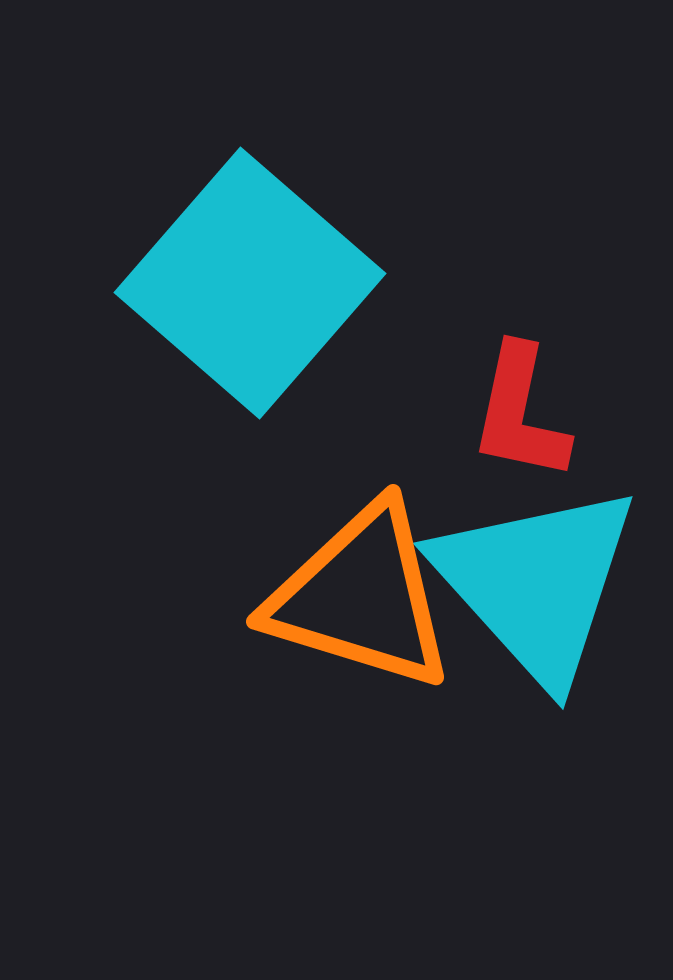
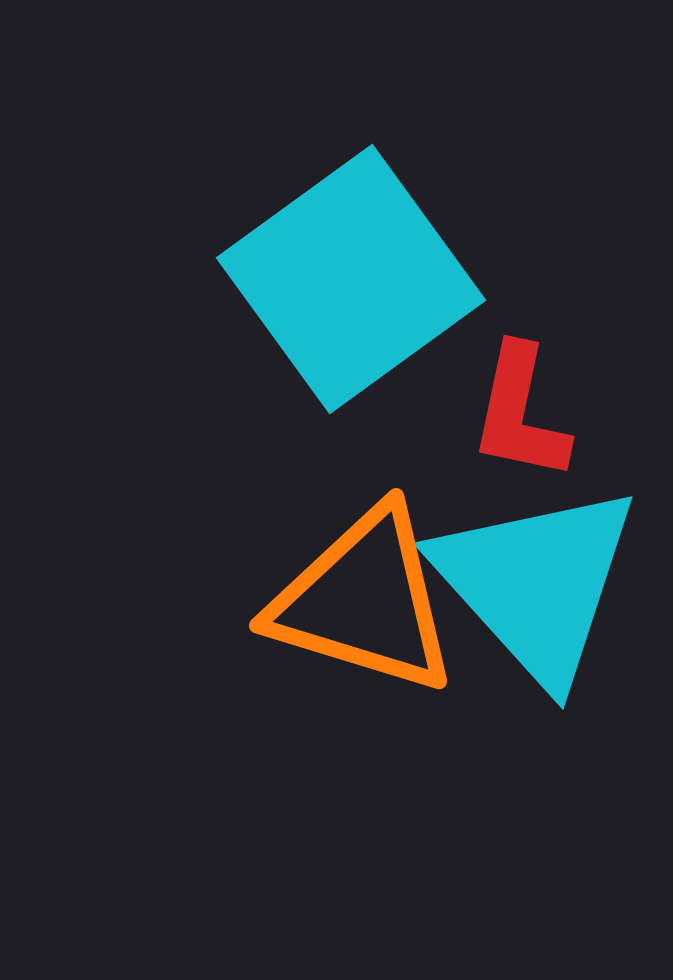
cyan square: moved 101 px right, 4 px up; rotated 13 degrees clockwise
orange triangle: moved 3 px right, 4 px down
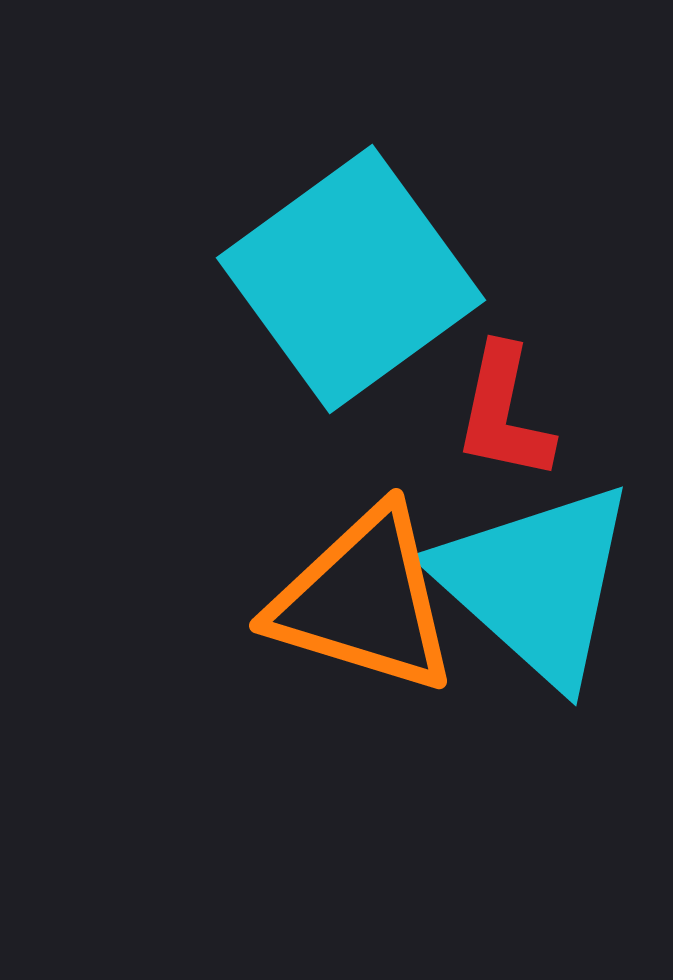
red L-shape: moved 16 px left
cyan triangle: rotated 6 degrees counterclockwise
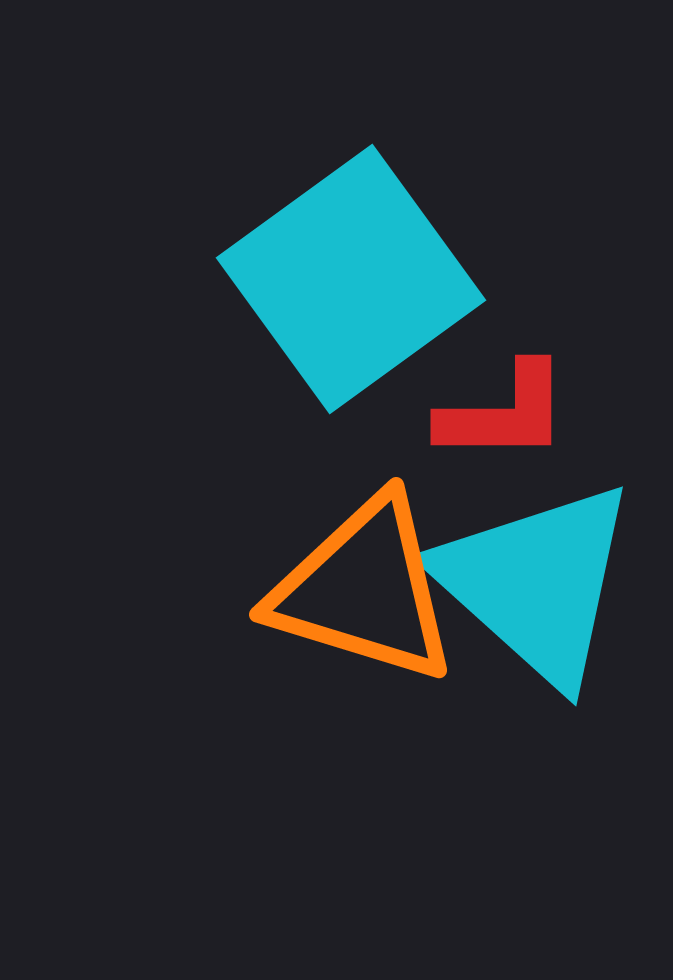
red L-shape: rotated 102 degrees counterclockwise
orange triangle: moved 11 px up
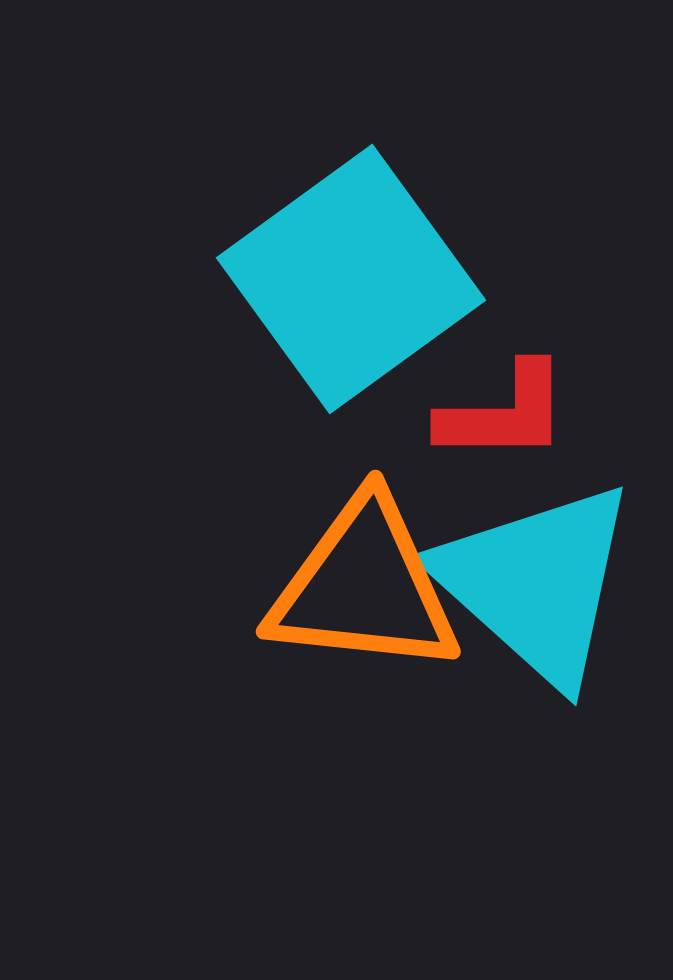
orange triangle: moved 3 px up; rotated 11 degrees counterclockwise
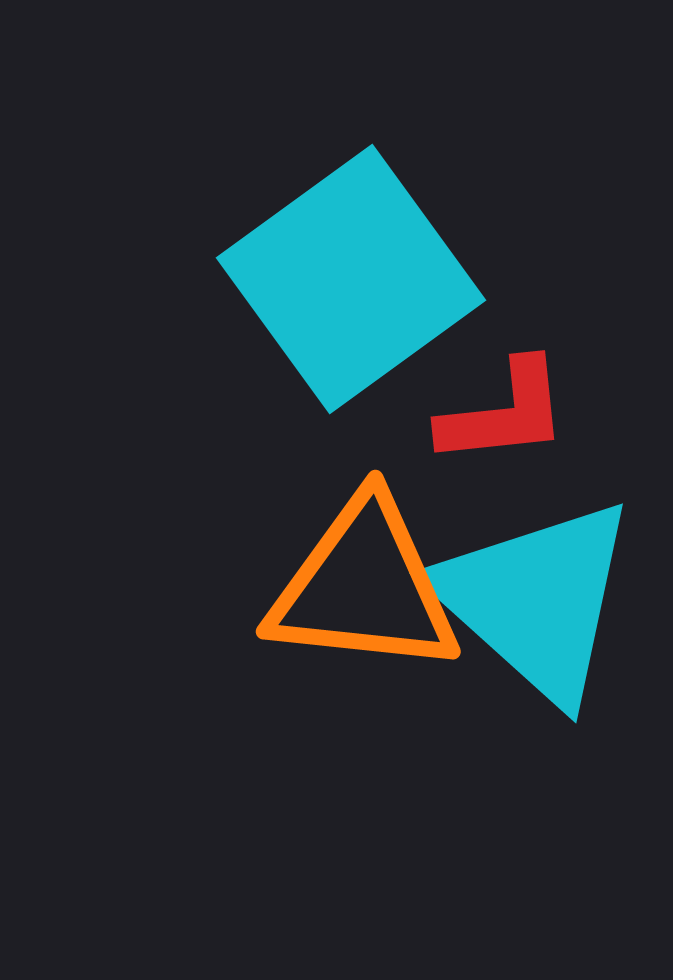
red L-shape: rotated 6 degrees counterclockwise
cyan triangle: moved 17 px down
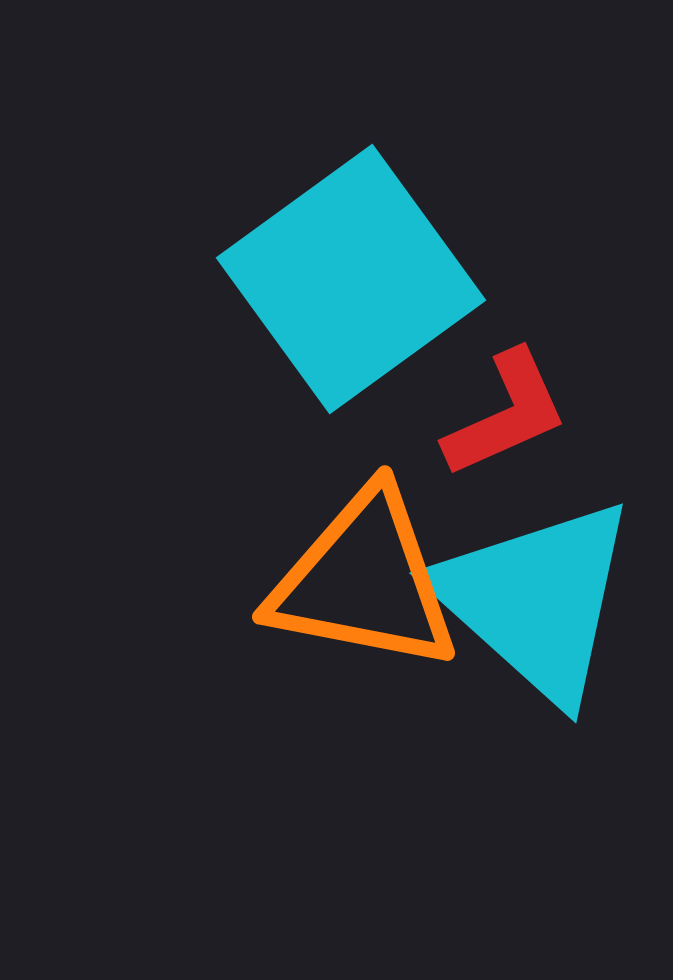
red L-shape: moved 2 px right, 1 px down; rotated 18 degrees counterclockwise
orange triangle: moved 6 px up; rotated 5 degrees clockwise
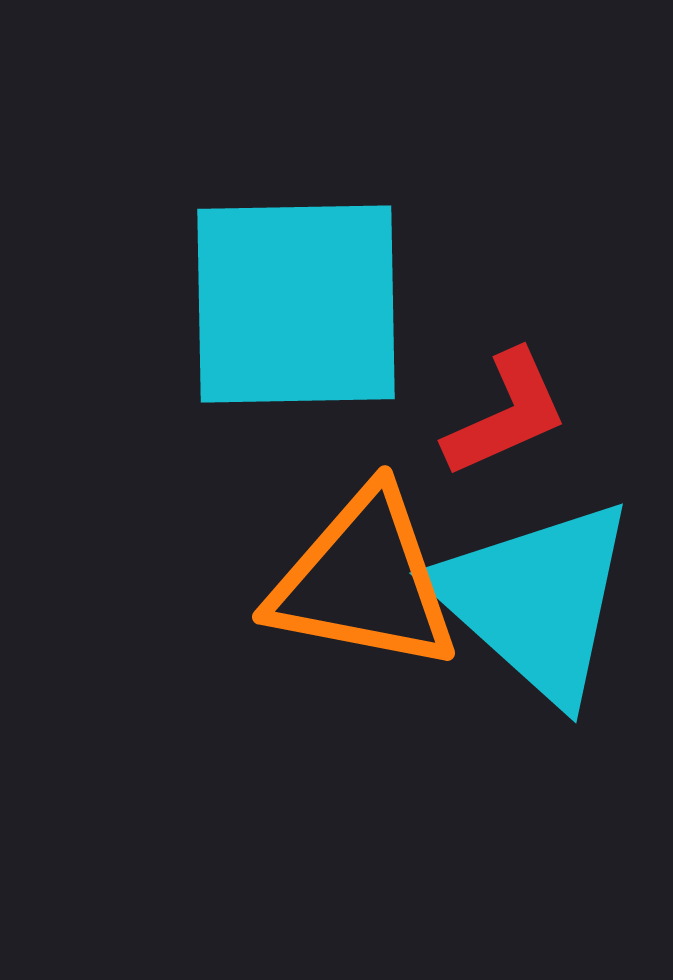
cyan square: moved 55 px left, 25 px down; rotated 35 degrees clockwise
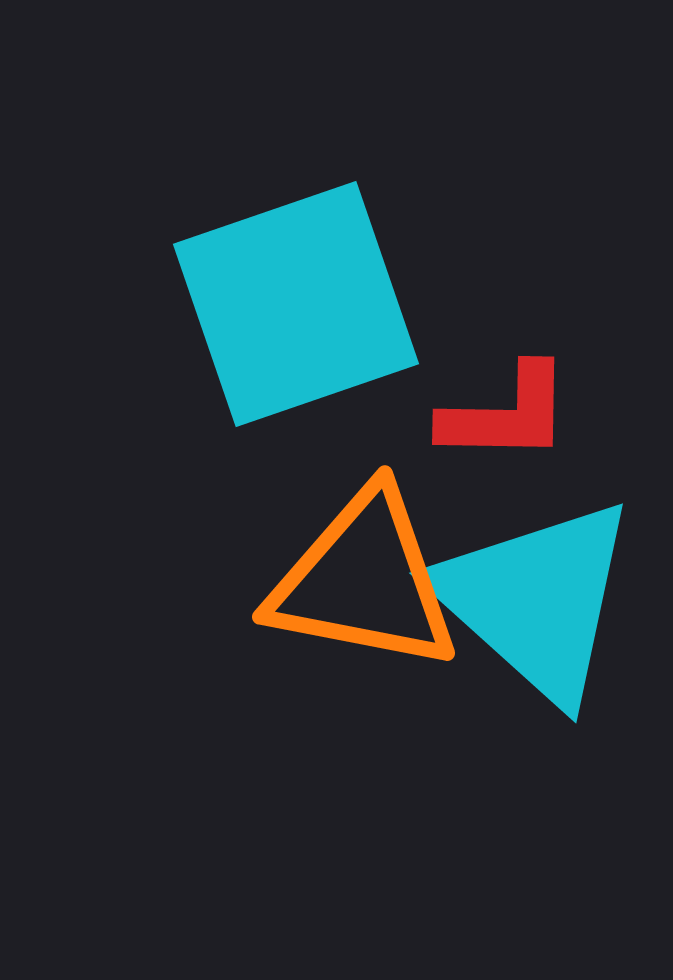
cyan square: rotated 18 degrees counterclockwise
red L-shape: rotated 25 degrees clockwise
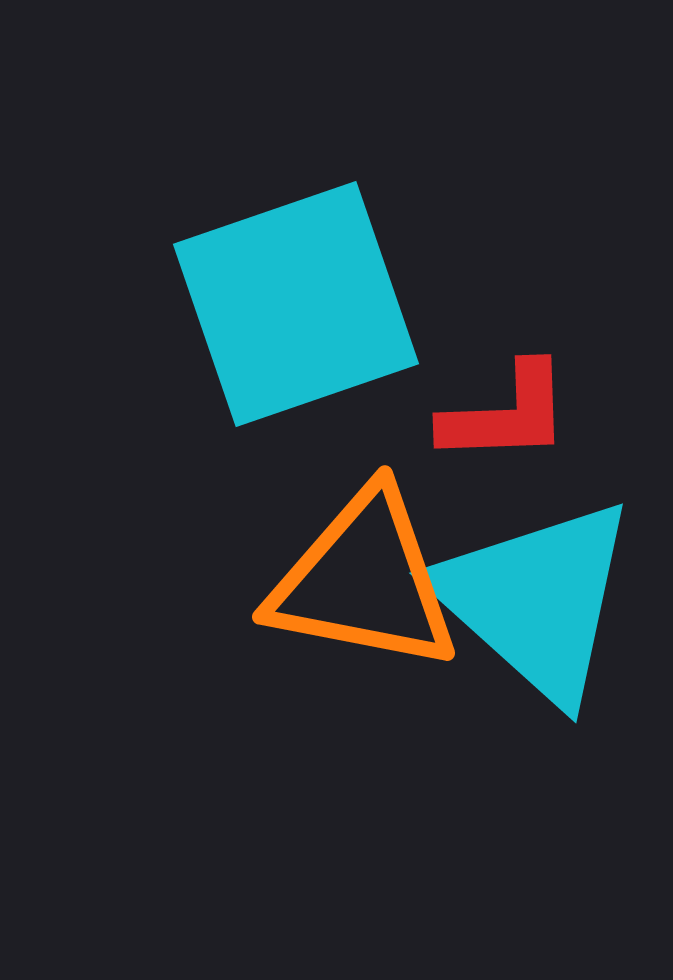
red L-shape: rotated 3 degrees counterclockwise
